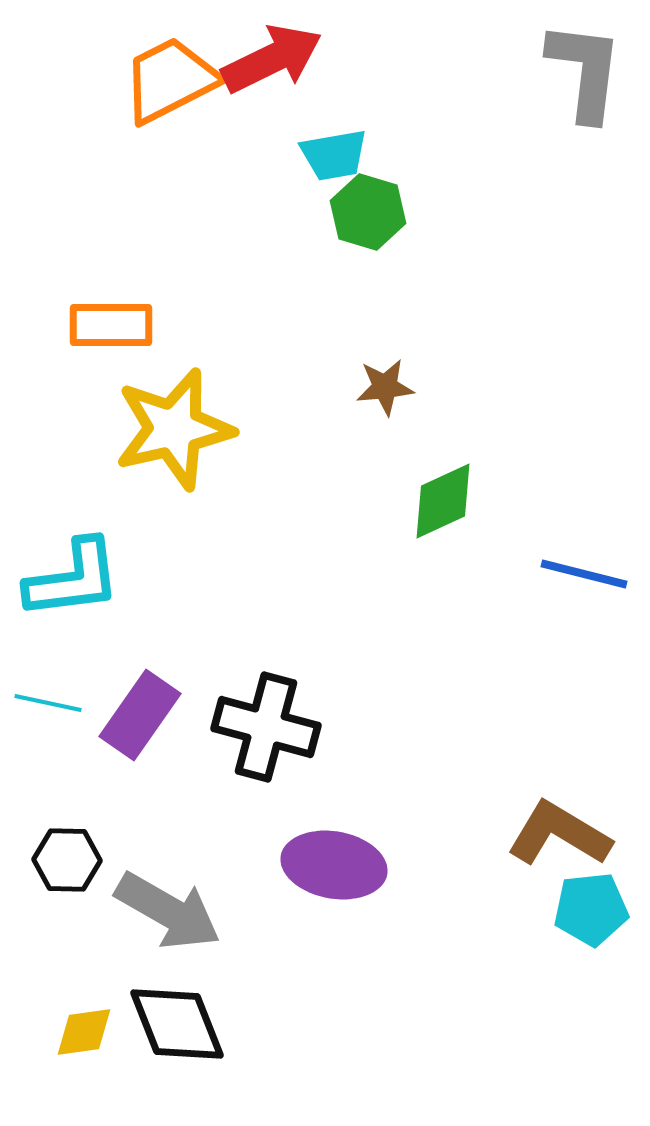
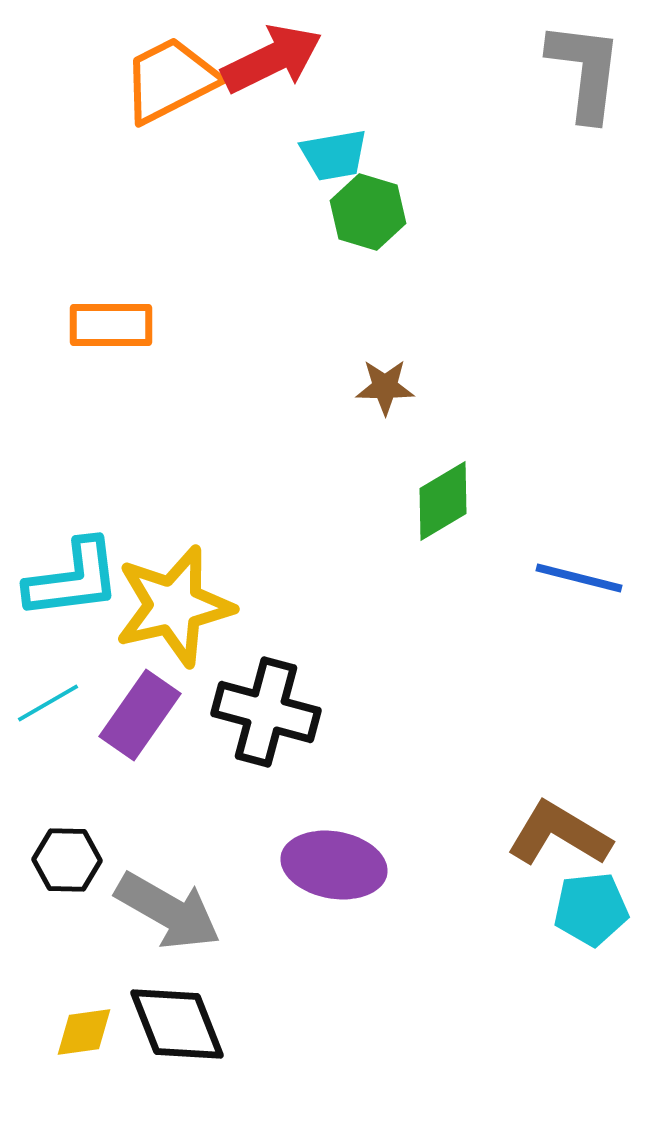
brown star: rotated 6 degrees clockwise
yellow star: moved 177 px down
green diamond: rotated 6 degrees counterclockwise
blue line: moved 5 px left, 4 px down
cyan line: rotated 42 degrees counterclockwise
black cross: moved 15 px up
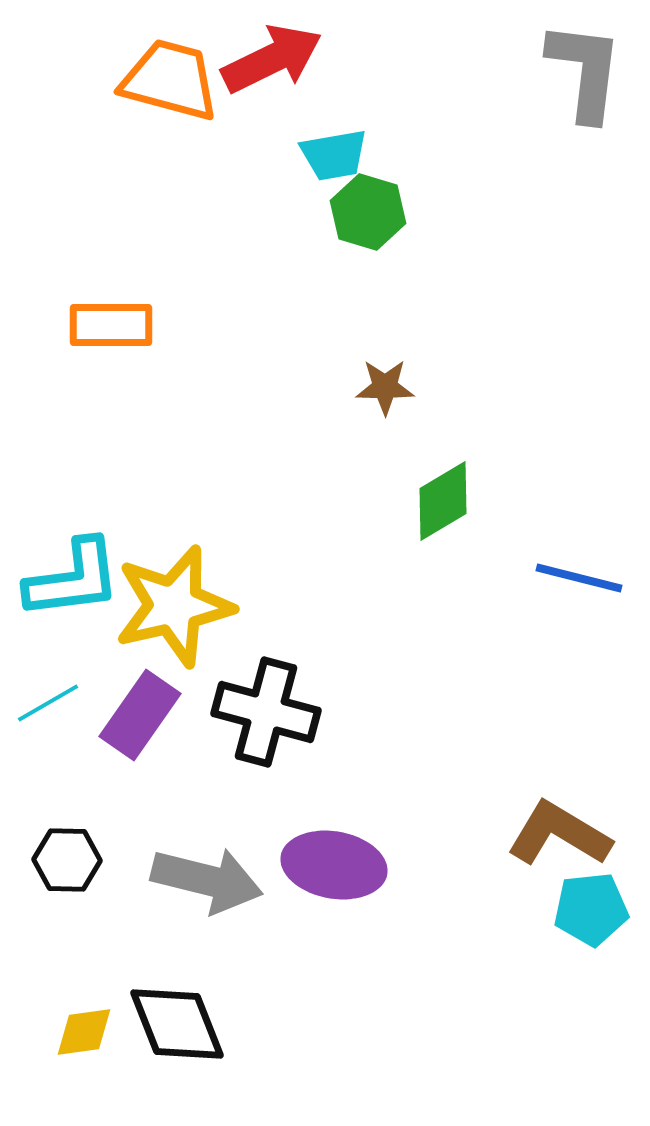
orange trapezoid: rotated 42 degrees clockwise
gray arrow: moved 39 px right, 31 px up; rotated 16 degrees counterclockwise
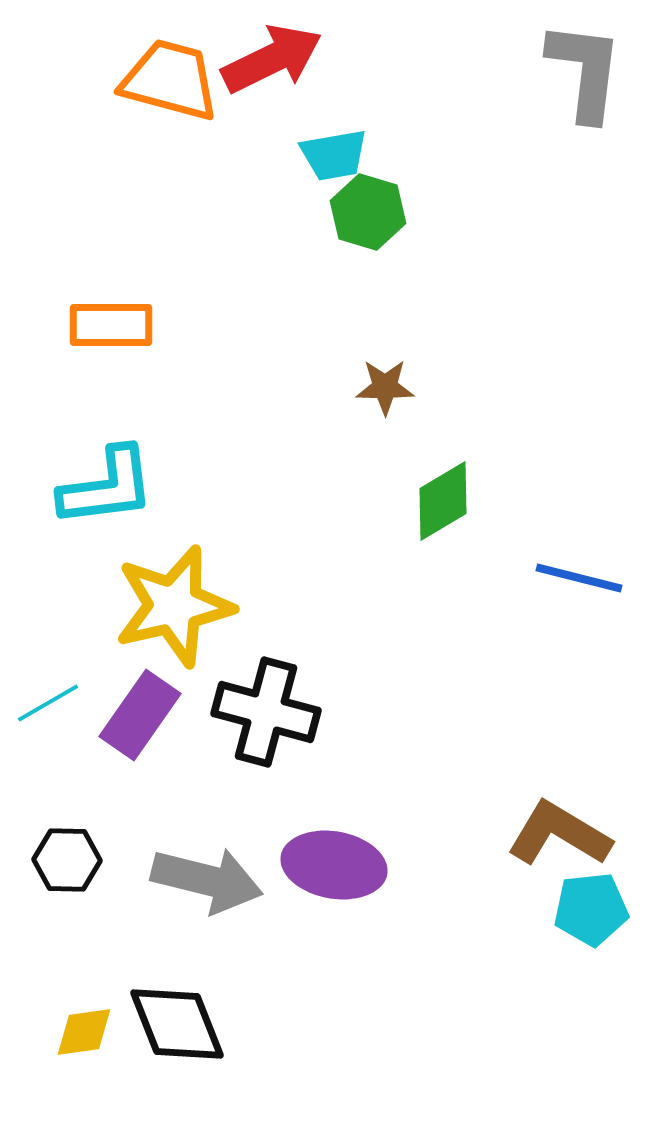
cyan L-shape: moved 34 px right, 92 px up
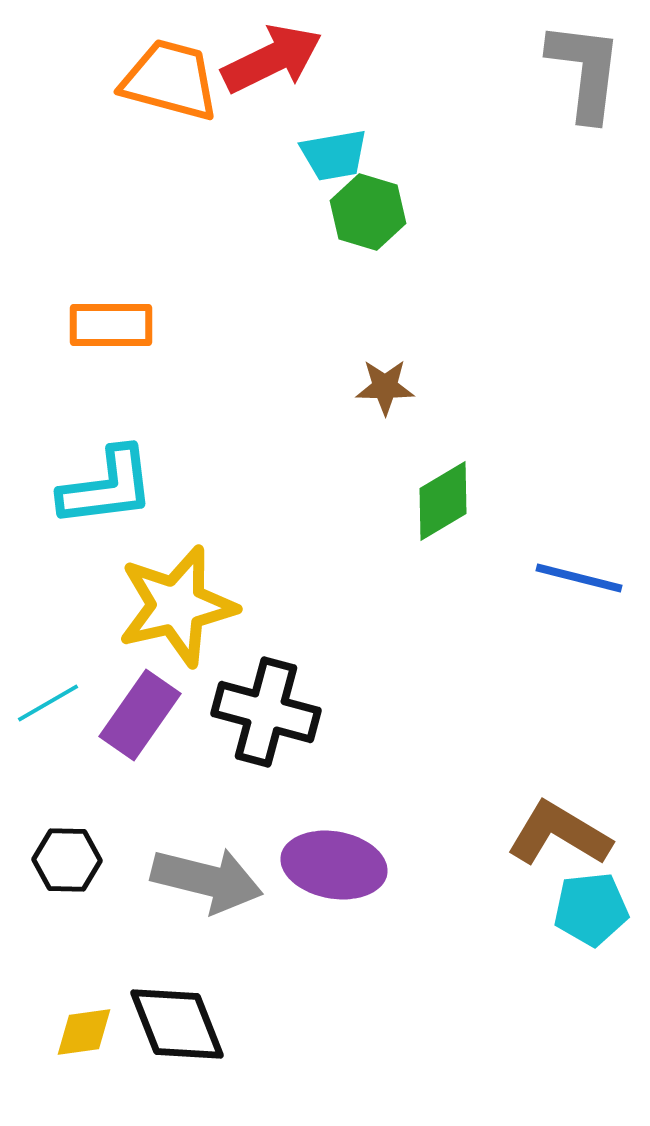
yellow star: moved 3 px right
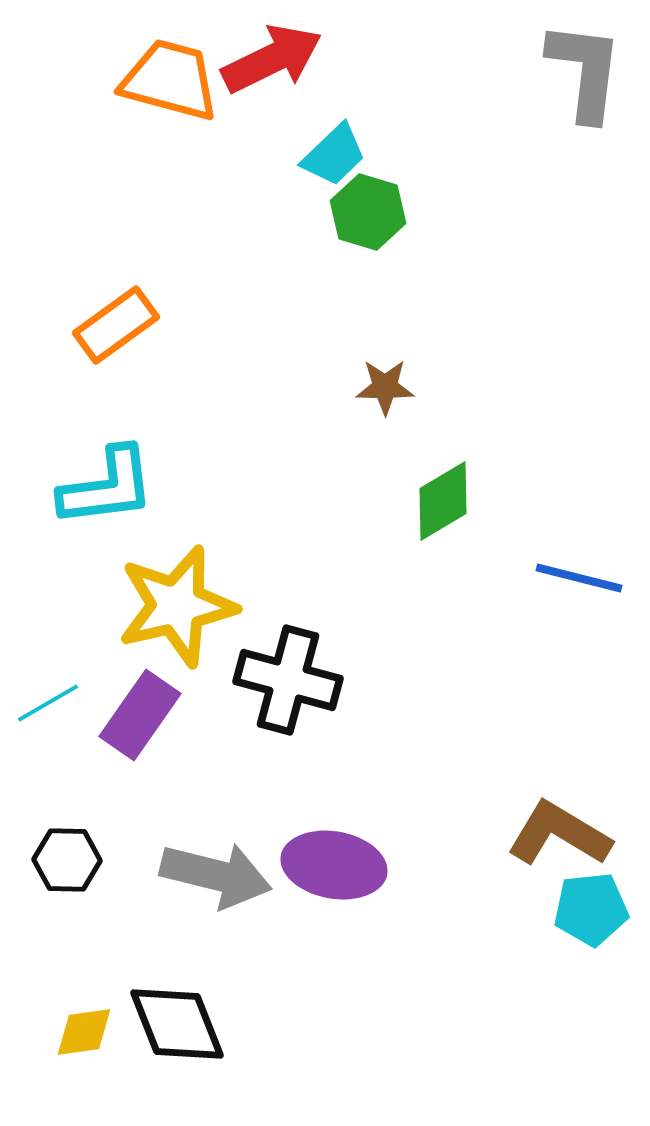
cyan trapezoid: rotated 34 degrees counterclockwise
orange rectangle: moved 5 px right; rotated 36 degrees counterclockwise
black cross: moved 22 px right, 32 px up
gray arrow: moved 9 px right, 5 px up
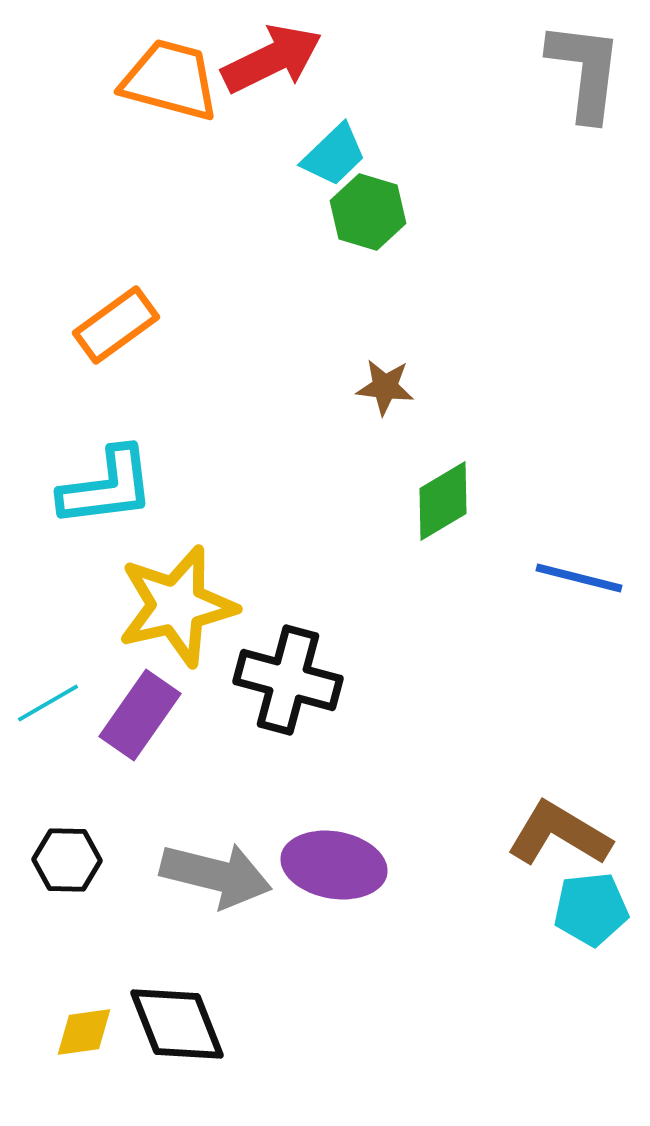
brown star: rotated 6 degrees clockwise
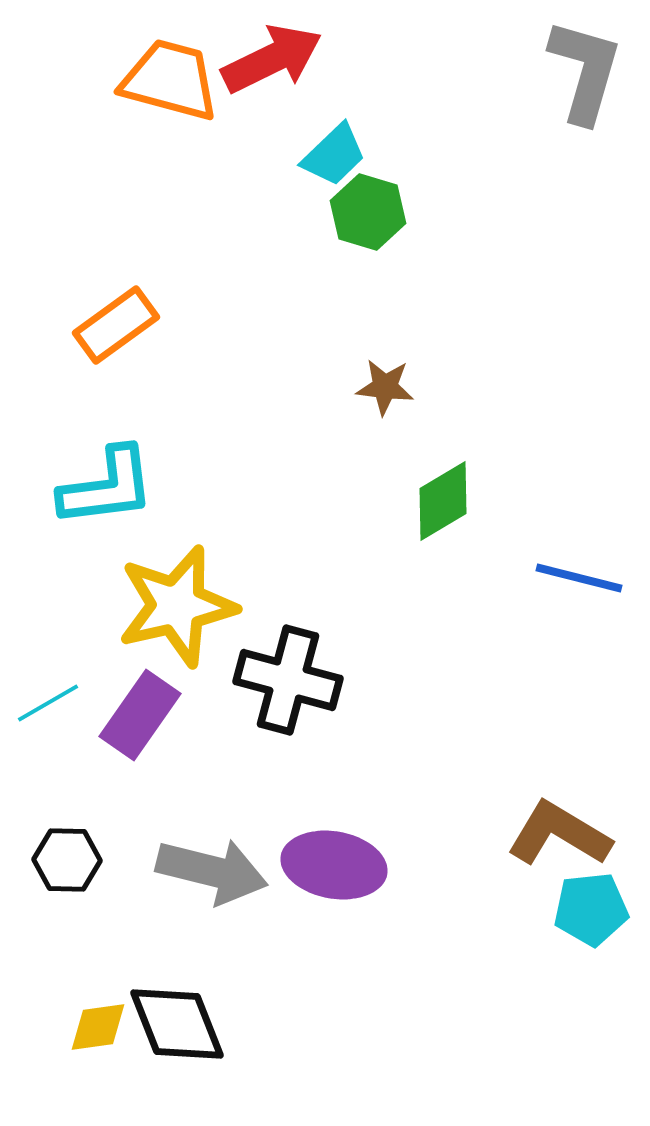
gray L-shape: rotated 9 degrees clockwise
gray arrow: moved 4 px left, 4 px up
yellow diamond: moved 14 px right, 5 px up
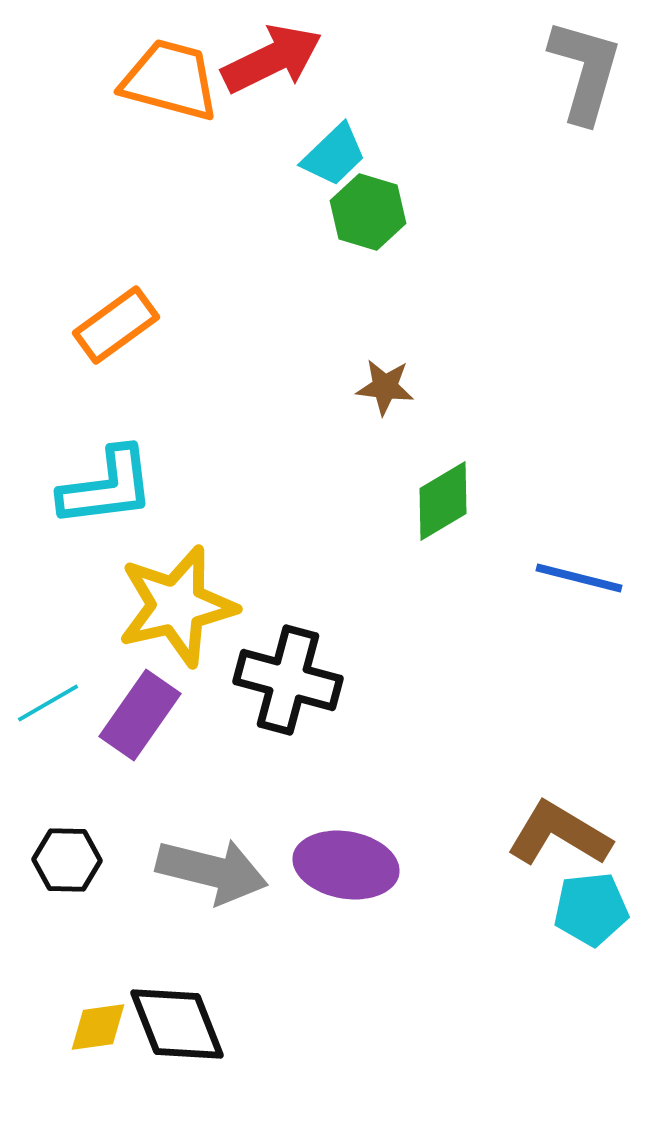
purple ellipse: moved 12 px right
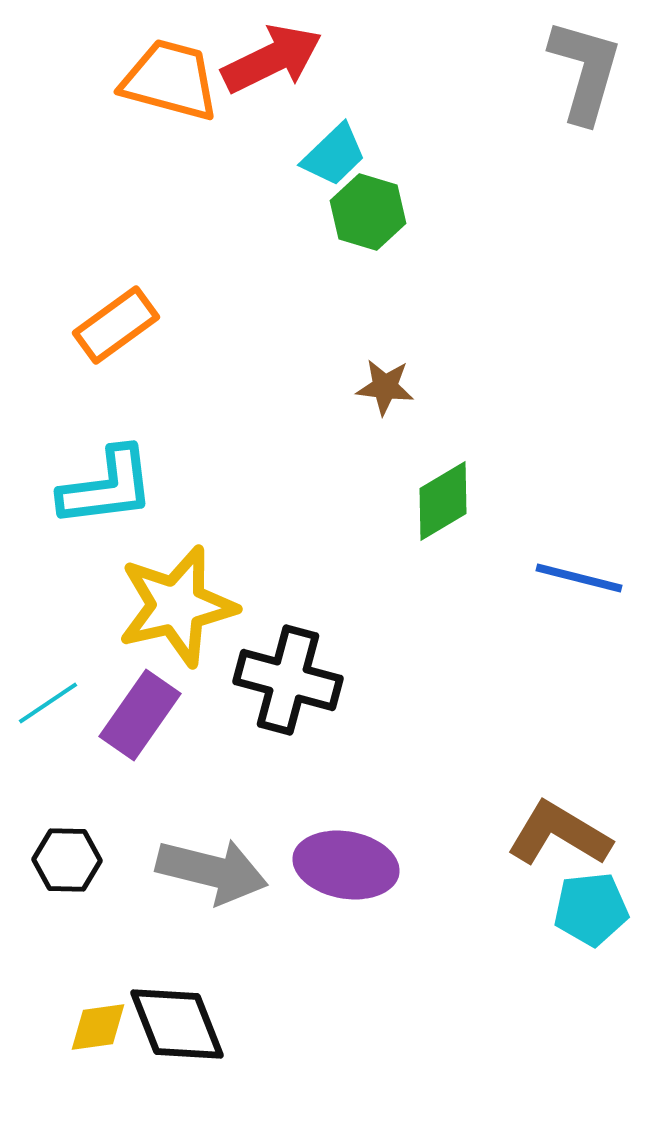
cyan line: rotated 4 degrees counterclockwise
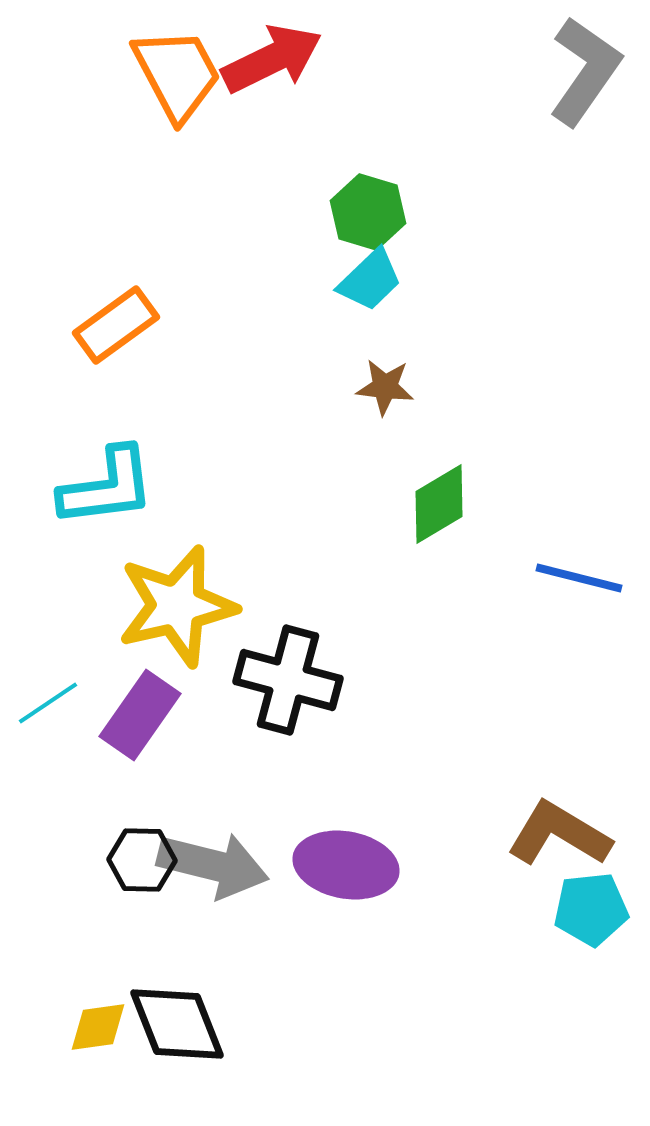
gray L-shape: rotated 19 degrees clockwise
orange trapezoid: moved 7 px right, 6 px up; rotated 47 degrees clockwise
cyan trapezoid: moved 36 px right, 125 px down
green diamond: moved 4 px left, 3 px down
black hexagon: moved 75 px right
gray arrow: moved 1 px right, 6 px up
